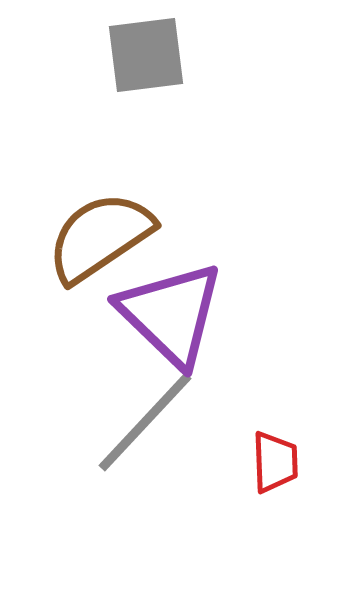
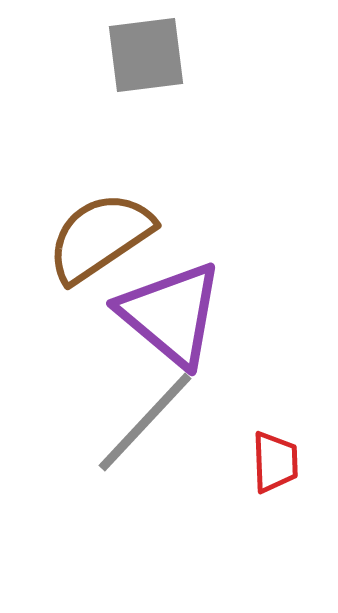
purple triangle: rotated 4 degrees counterclockwise
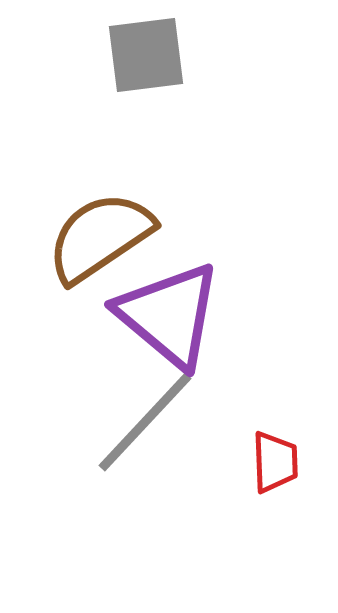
purple triangle: moved 2 px left, 1 px down
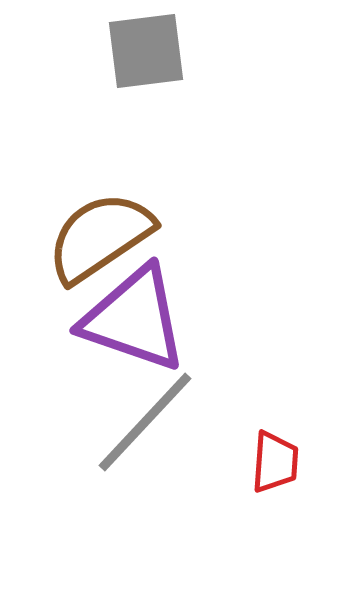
gray square: moved 4 px up
purple triangle: moved 35 px left, 4 px down; rotated 21 degrees counterclockwise
red trapezoid: rotated 6 degrees clockwise
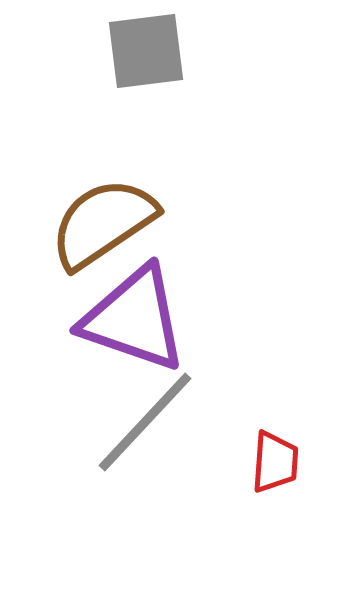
brown semicircle: moved 3 px right, 14 px up
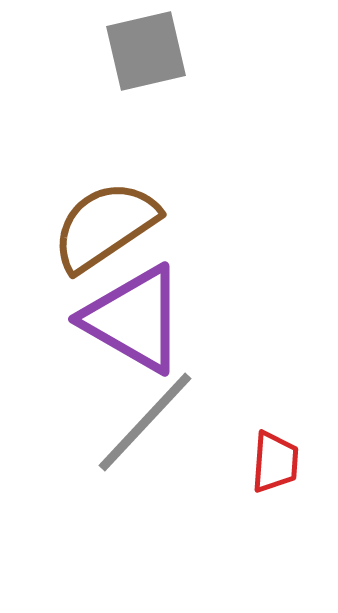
gray square: rotated 6 degrees counterclockwise
brown semicircle: moved 2 px right, 3 px down
purple triangle: rotated 11 degrees clockwise
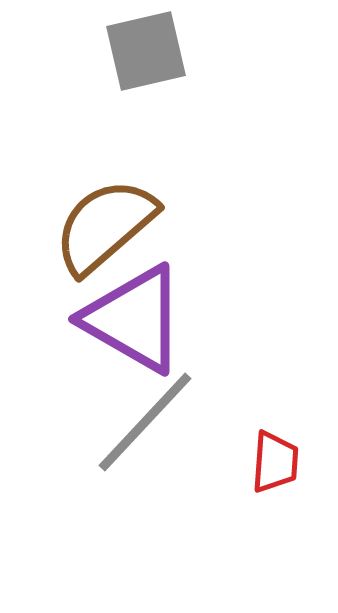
brown semicircle: rotated 7 degrees counterclockwise
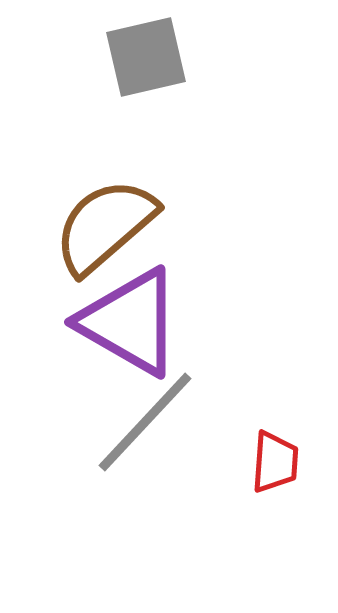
gray square: moved 6 px down
purple triangle: moved 4 px left, 3 px down
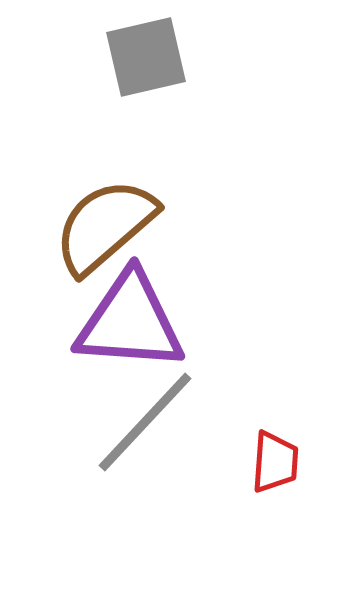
purple triangle: rotated 26 degrees counterclockwise
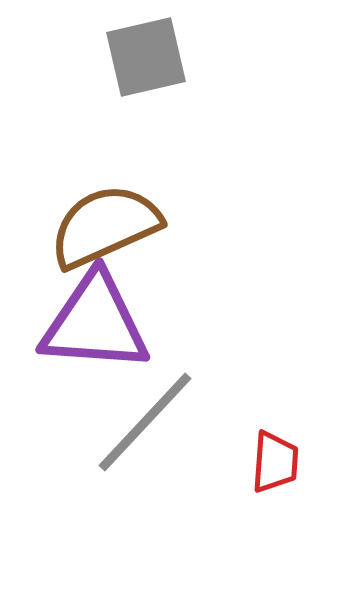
brown semicircle: rotated 17 degrees clockwise
purple triangle: moved 35 px left, 1 px down
